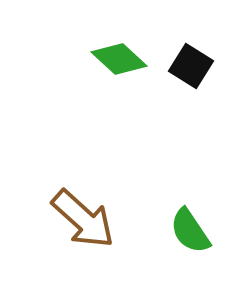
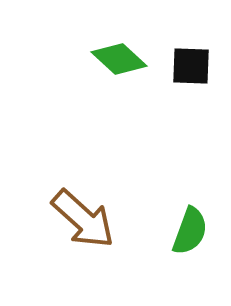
black square: rotated 30 degrees counterclockwise
green semicircle: rotated 126 degrees counterclockwise
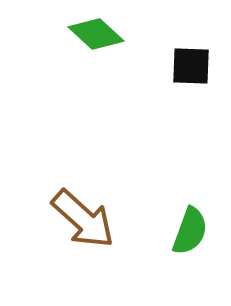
green diamond: moved 23 px left, 25 px up
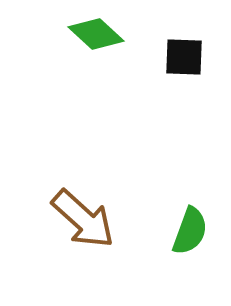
black square: moved 7 px left, 9 px up
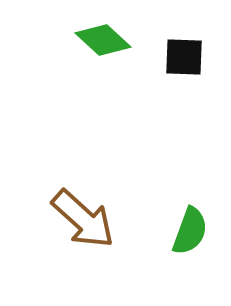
green diamond: moved 7 px right, 6 px down
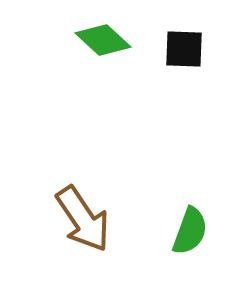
black square: moved 8 px up
brown arrow: rotated 14 degrees clockwise
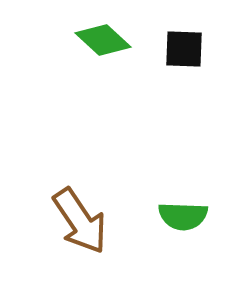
brown arrow: moved 3 px left, 2 px down
green semicircle: moved 7 px left, 15 px up; rotated 72 degrees clockwise
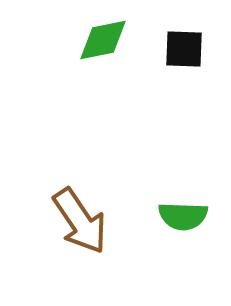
green diamond: rotated 54 degrees counterclockwise
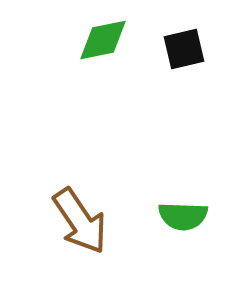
black square: rotated 15 degrees counterclockwise
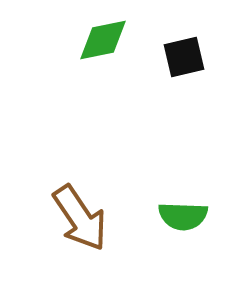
black square: moved 8 px down
brown arrow: moved 3 px up
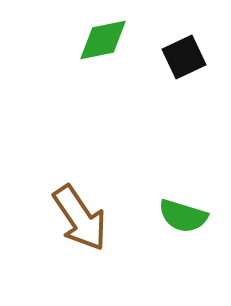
black square: rotated 12 degrees counterclockwise
green semicircle: rotated 15 degrees clockwise
